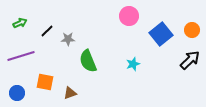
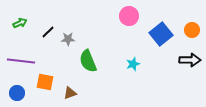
black line: moved 1 px right, 1 px down
purple line: moved 5 px down; rotated 24 degrees clockwise
black arrow: rotated 45 degrees clockwise
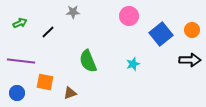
gray star: moved 5 px right, 27 px up
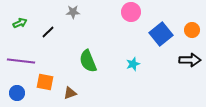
pink circle: moved 2 px right, 4 px up
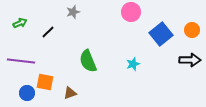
gray star: rotated 16 degrees counterclockwise
blue circle: moved 10 px right
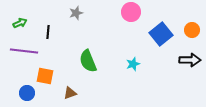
gray star: moved 3 px right, 1 px down
black line: rotated 40 degrees counterclockwise
purple line: moved 3 px right, 10 px up
orange square: moved 6 px up
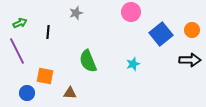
purple line: moved 7 px left; rotated 56 degrees clockwise
brown triangle: rotated 24 degrees clockwise
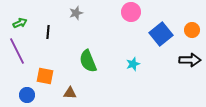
blue circle: moved 2 px down
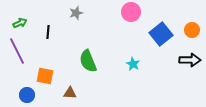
cyan star: rotated 24 degrees counterclockwise
